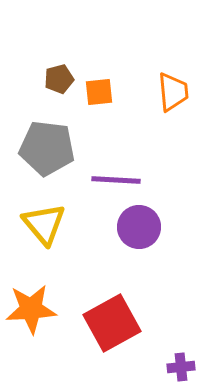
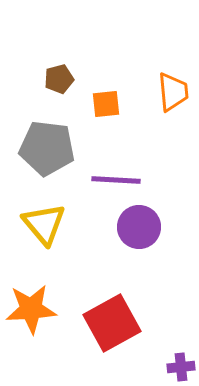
orange square: moved 7 px right, 12 px down
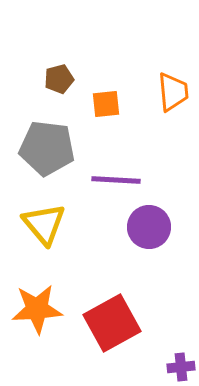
purple circle: moved 10 px right
orange star: moved 6 px right
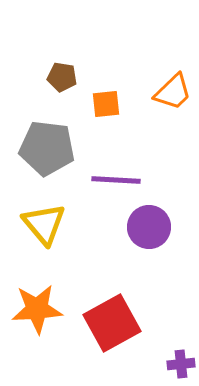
brown pentagon: moved 3 px right, 2 px up; rotated 24 degrees clockwise
orange trapezoid: rotated 51 degrees clockwise
purple cross: moved 3 px up
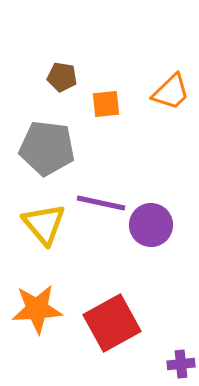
orange trapezoid: moved 2 px left
purple line: moved 15 px left, 23 px down; rotated 9 degrees clockwise
purple circle: moved 2 px right, 2 px up
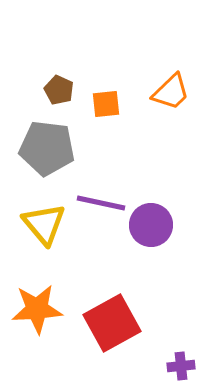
brown pentagon: moved 3 px left, 13 px down; rotated 16 degrees clockwise
purple cross: moved 2 px down
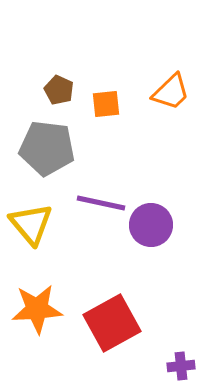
yellow triangle: moved 13 px left
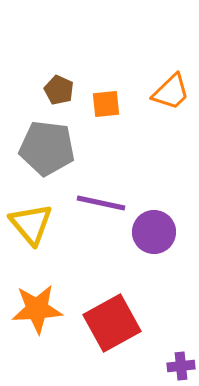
purple circle: moved 3 px right, 7 px down
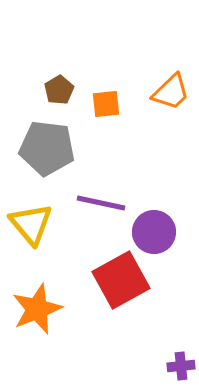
brown pentagon: rotated 16 degrees clockwise
orange star: rotated 18 degrees counterclockwise
red square: moved 9 px right, 43 px up
